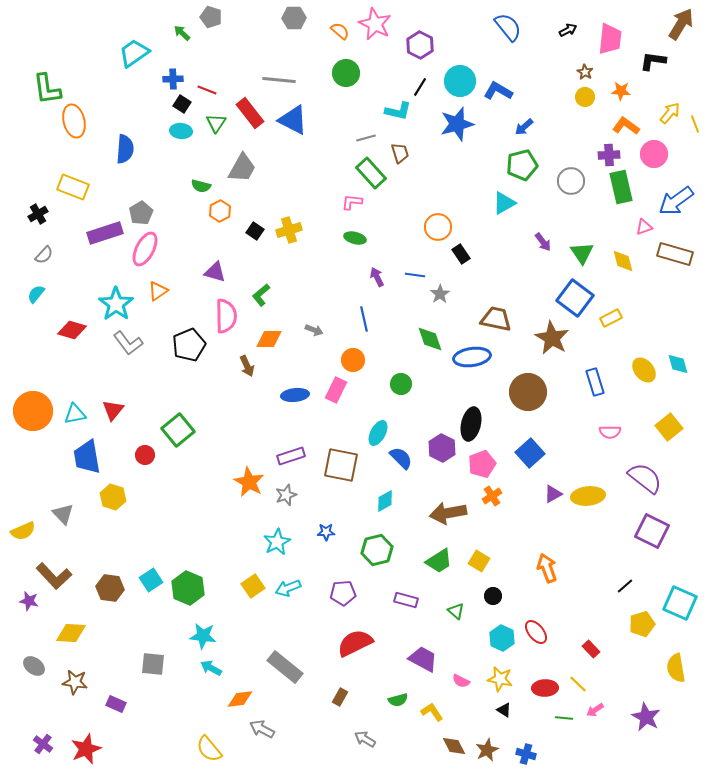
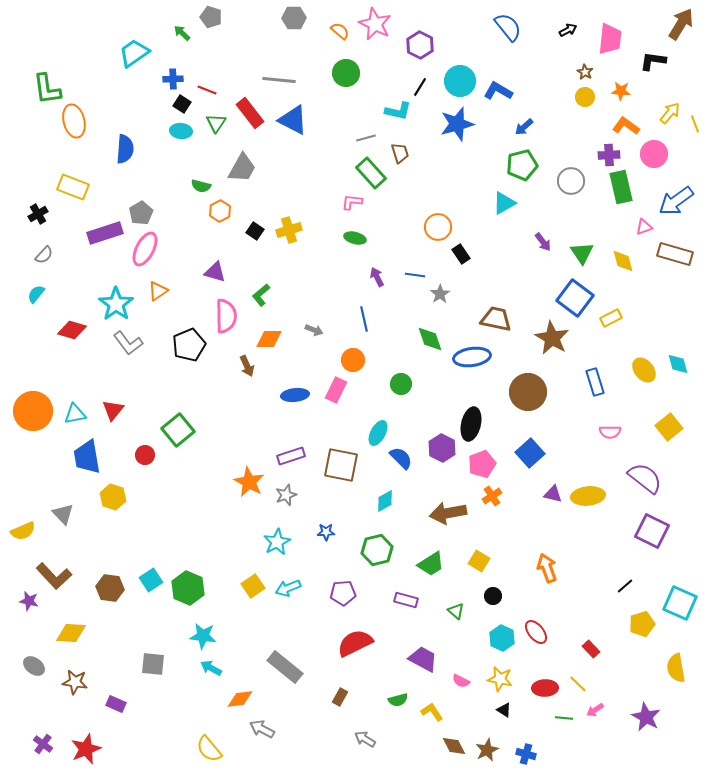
purple triangle at (553, 494): rotated 42 degrees clockwise
green trapezoid at (439, 561): moved 8 px left, 3 px down
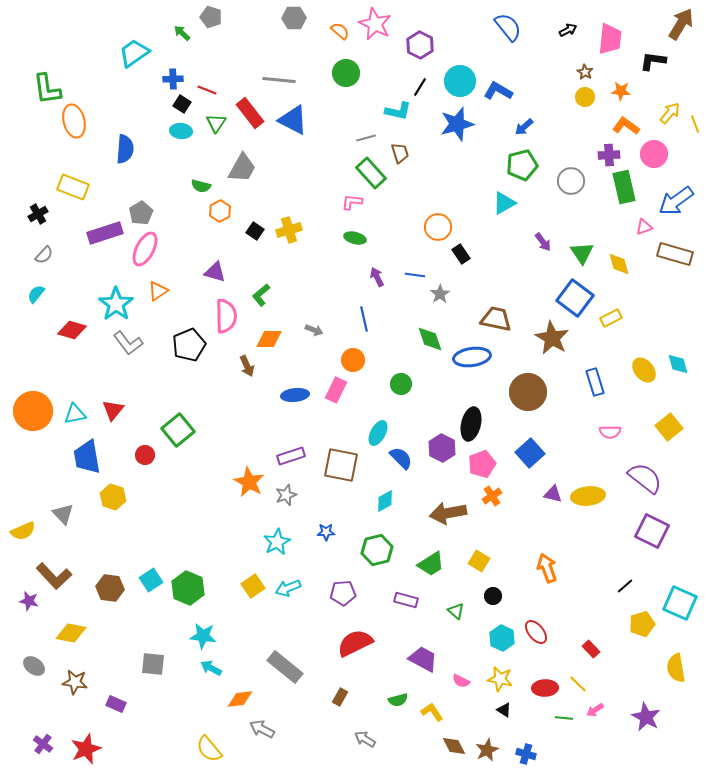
green rectangle at (621, 187): moved 3 px right
yellow diamond at (623, 261): moved 4 px left, 3 px down
yellow diamond at (71, 633): rotated 8 degrees clockwise
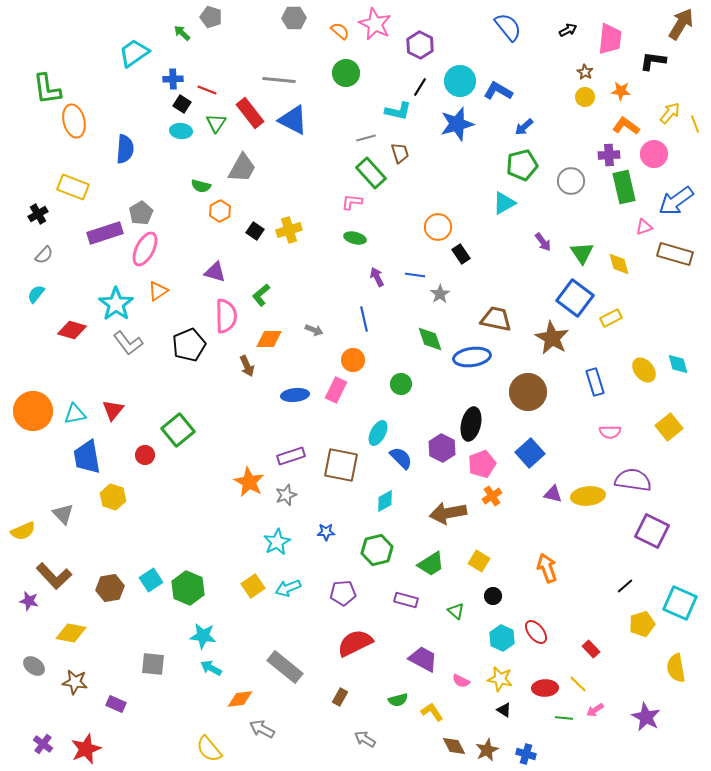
purple semicircle at (645, 478): moved 12 px left, 2 px down; rotated 30 degrees counterclockwise
brown hexagon at (110, 588): rotated 16 degrees counterclockwise
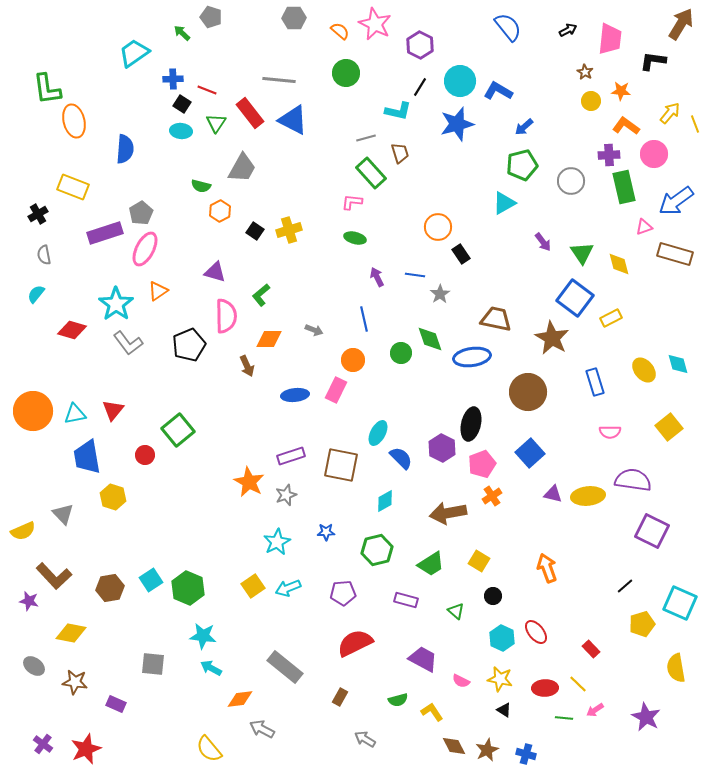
yellow circle at (585, 97): moved 6 px right, 4 px down
gray semicircle at (44, 255): rotated 126 degrees clockwise
green circle at (401, 384): moved 31 px up
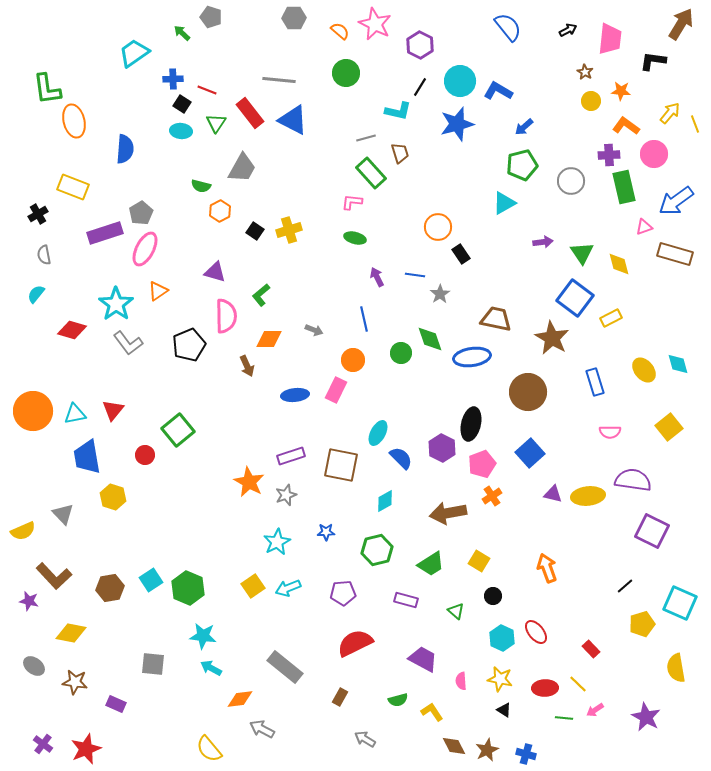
purple arrow at (543, 242): rotated 60 degrees counterclockwise
pink semicircle at (461, 681): rotated 60 degrees clockwise
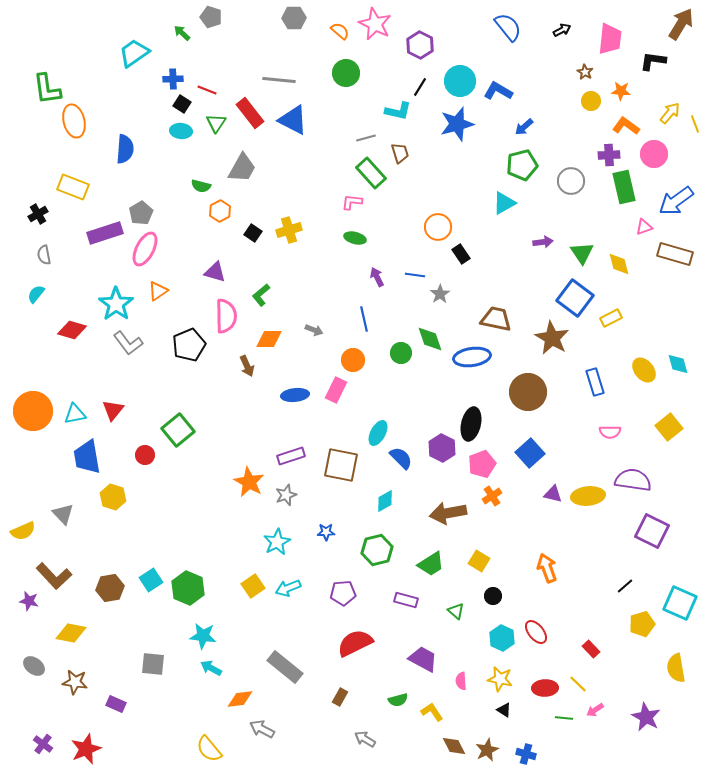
black arrow at (568, 30): moved 6 px left
black square at (255, 231): moved 2 px left, 2 px down
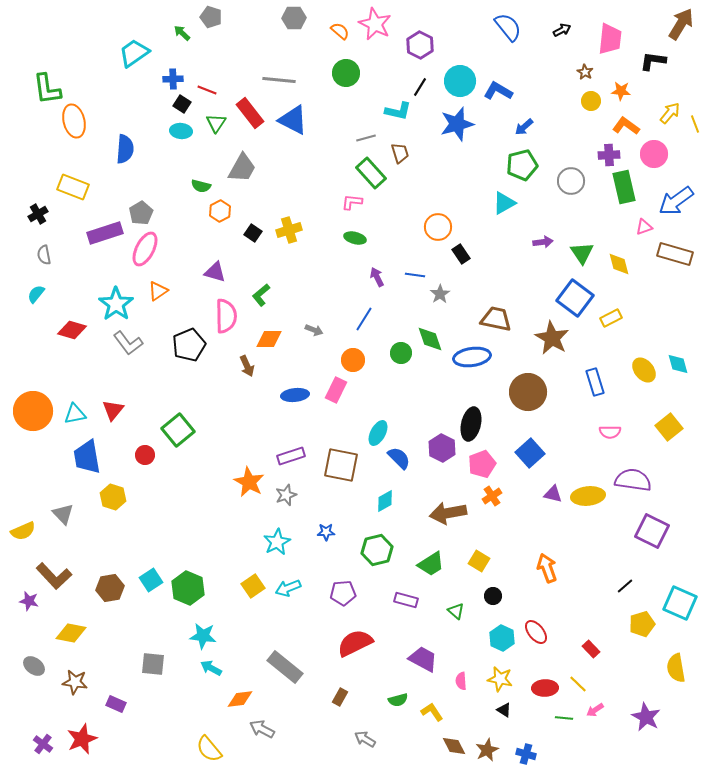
blue line at (364, 319): rotated 45 degrees clockwise
blue semicircle at (401, 458): moved 2 px left
red star at (86, 749): moved 4 px left, 10 px up
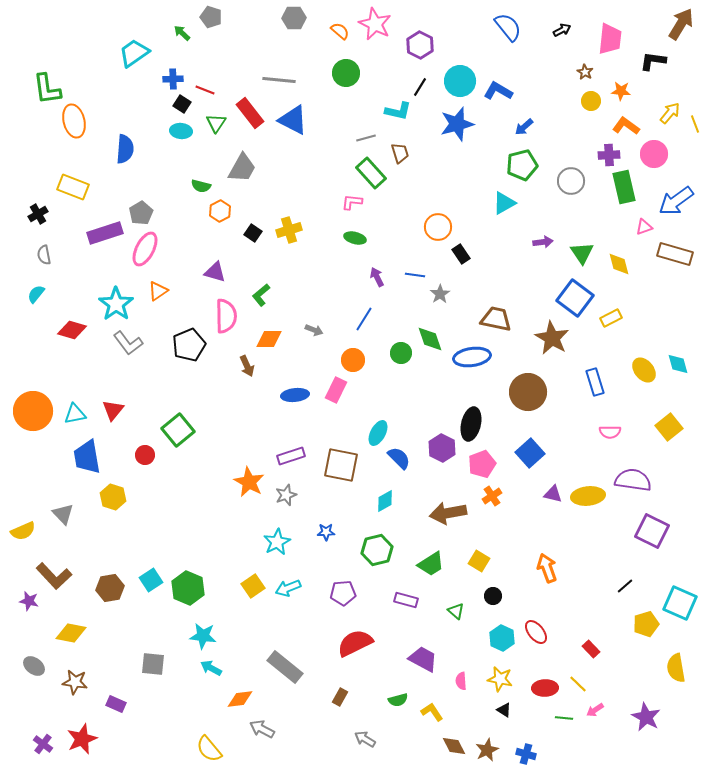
red line at (207, 90): moved 2 px left
yellow pentagon at (642, 624): moved 4 px right
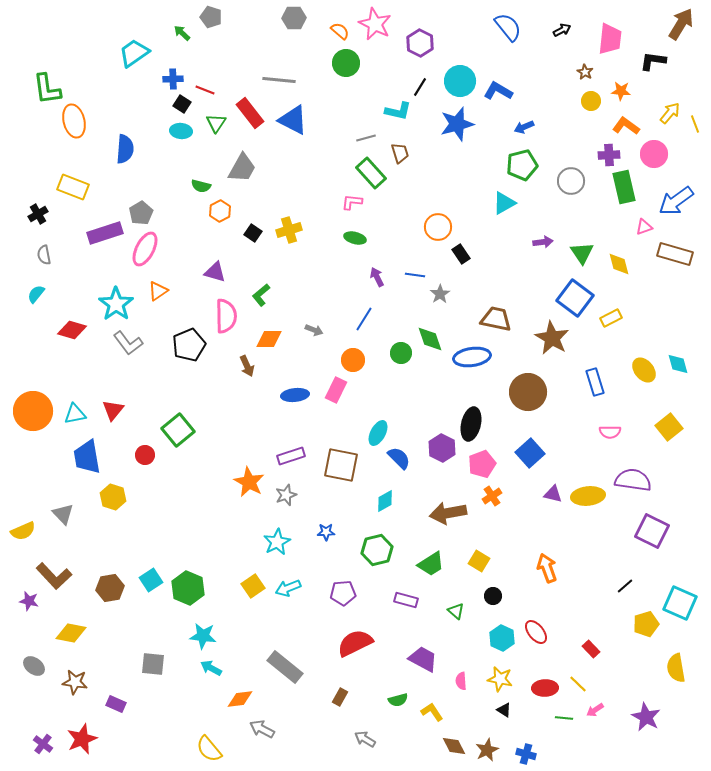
purple hexagon at (420, 45): moved 2 px up
green circle at (346, 73): moved 10 px up
blue arrow at (524, 127): rotated 18 degrees clockwise
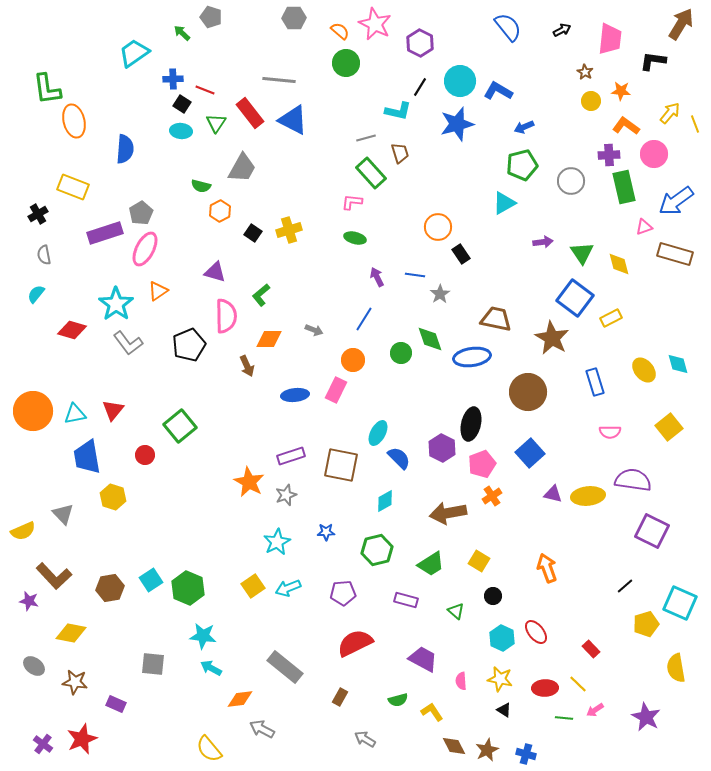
green square at (178, 430): moved 2 px right, 4 px up
